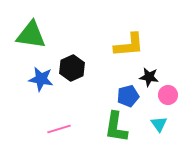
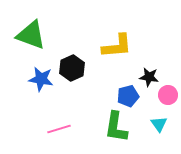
green triangle: rotated 12 degrees clockwise
yellow L-shape: moved 12 px left, 1 px down
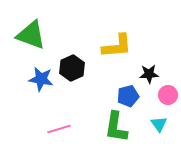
black star: moved 3 px up; rotated 12 degrees counterclockwise
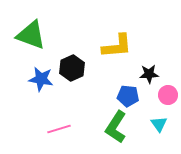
blue pentagon: rotated 20 degrees clockwise
green L-shape: rotated 24 degrees clockwise
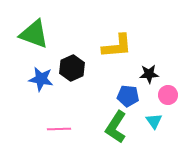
green triangle: moved 3 px right, 1 px up
cyan triangle: moved 5 px left, 3 px up
pink line: rotated 15 degrees clockwise
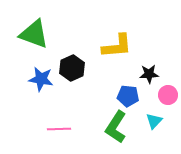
cyan triangle: rotated 18 degrees clockwise
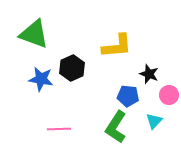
black star: rotated 24 degrees clockwise
pink circle: moved 1 px right
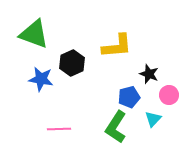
black hexagon: moved 5 px up
blue pentagon: moved 1 px right, 1 px down; rotated 20 degrees counterclockwise
cyan triangle: moved 1 px left, 2 px up
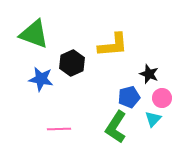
yellow L-shape: moved 4 px left, 1 px up
pink circle: moved 7 px left, 3 px down
